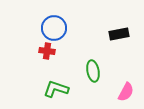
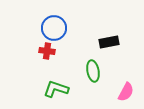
black rectangle: moved 10 px left, 8 px down
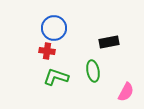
green L-shape: moved 12 px up
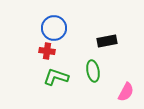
black rectangle: moved 2 px left, 1 px up
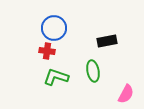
pink semicircle: moved 2 px down
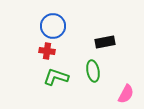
blue circle: moved 1 px left, 2 px up
black rectangle: moved 2 px left, 1 px down
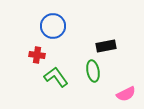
black rectangle: moved 1 px right, 4 px down
red cross: moved 10 px left, 4 px down
green L-shape: rotated 35 degrees clockwise
pink semicircle: rotated 36 degrees clockwise
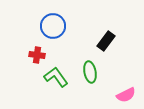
black rectangle: moved 5 px up; rotated 42 degrees counterclockwise
green ellipse: moved 3 px left, 1 px down
pink semicircle: moved 1 px down
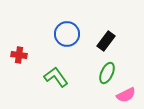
blue circle: moved 14 px right, 8 px down
red cross: moved 18 px left
green ellipse: moved 17 px right, 1 px down; rotated 35 degrees clockwise
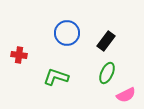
blue circle: moved 1 px up
green L-shape: rotated 35 degrees counterclockwise
